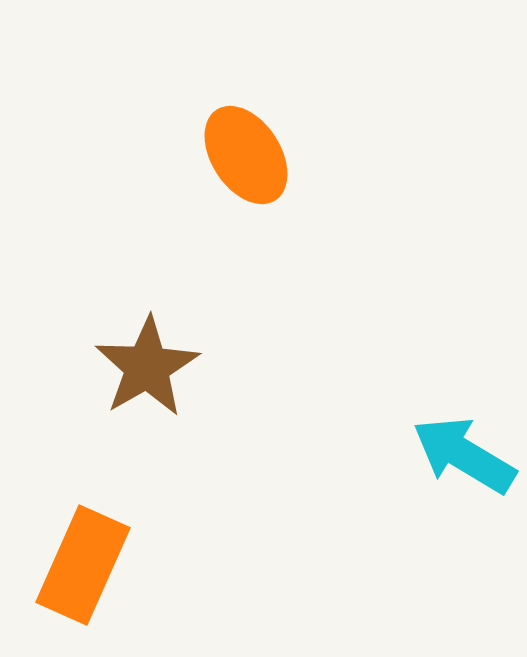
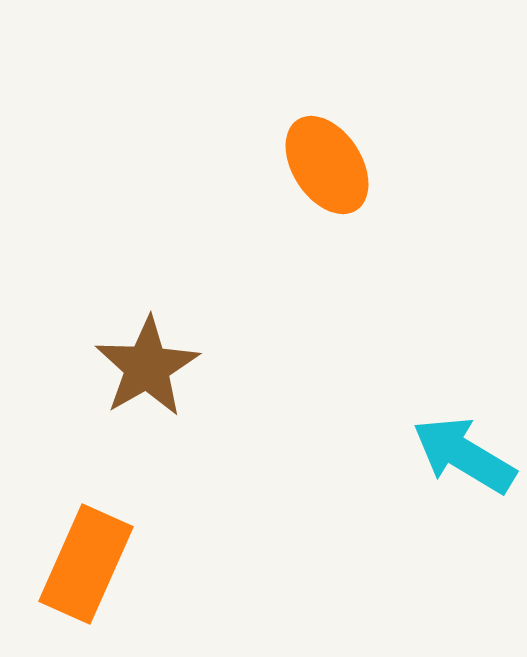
orange ellipse: moved 81 px right, 10 px down
orange rectangle: moved 3 px right, 1 px up
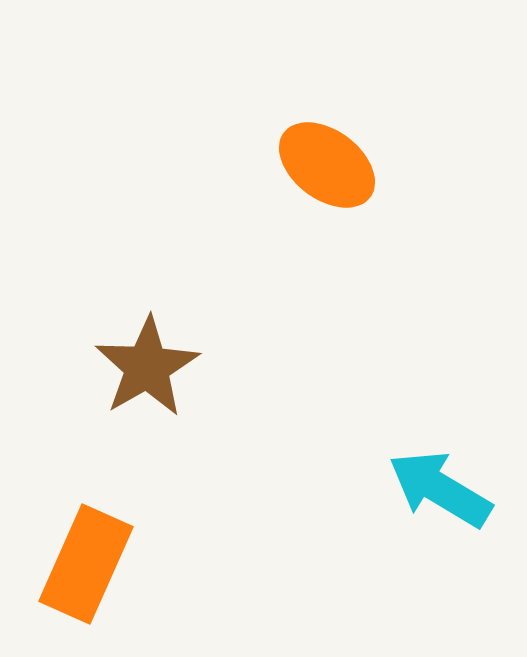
orange ellipse: rotated 20 degrees counterclockwise
cyan arrow: moved 24 px left, 34 px down
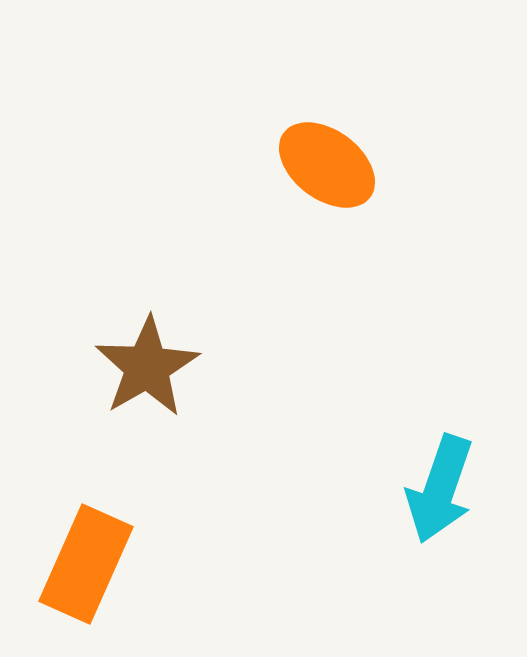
cyan arrow: rotated 102 degrees counterclockwise
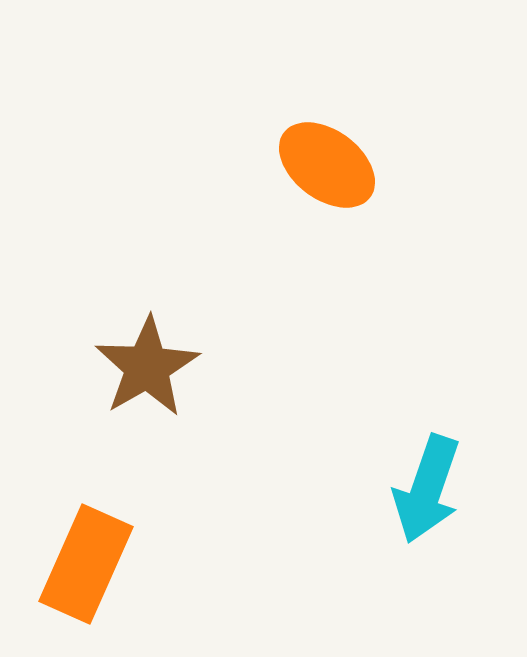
cyan arrow: moved 13 px left
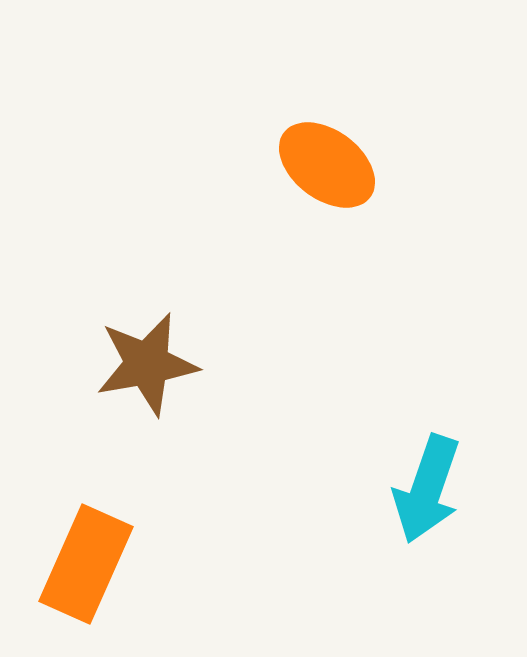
brown star: moved 3 px up; rotated 20 degrees clockwise
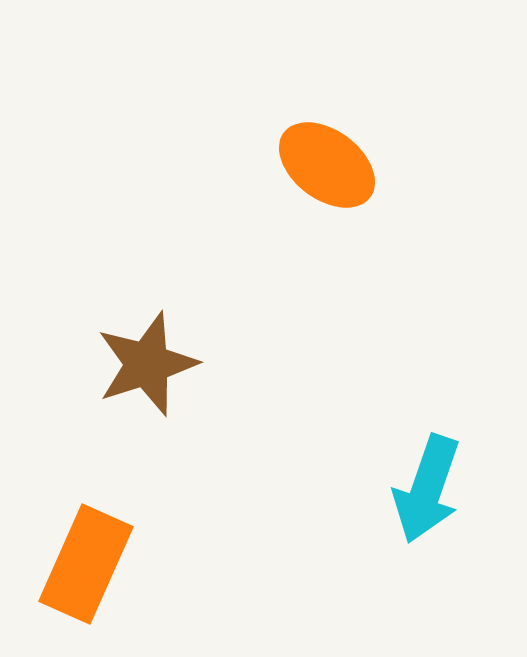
brown star: rotated 8 degrees counterclockwise
